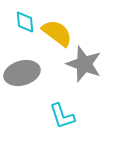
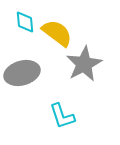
gray star: rotated 24 degrees clockwise
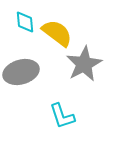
gray ellipse: moved 1 px left, 1 px up
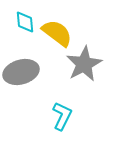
cyan L-shape: rotated 136 degrees counterclockwise
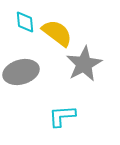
cyan L-shape: rotated 120 degrees counterclockwise
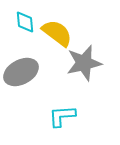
gray star: moved 1 px up; rotated 15 degrees clockwise
gray ellipse: rotated 12 degrees counterclockwise
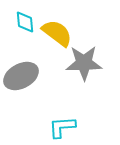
gray star: rotated 12 degrees clockwise
gray ellipse: moved 4 px down
cyan L-shape: moved 11 px down
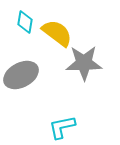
cyan diamond: rotated 15 degrees clockwise
gray ellipse: moved 1 px up
cyan L-shape: rotated 8 degrees counterclockwise
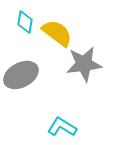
gray star: moved 1 px down; rotated 6 degrees counterclockwise
cyan L-shape: rotated 44 degrees clockwise
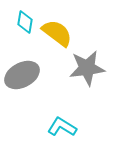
gray star: moved 3 px right, 4 px down
gray ellipse: moved 1 px right
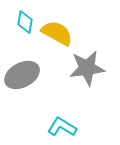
yellow semicircle: rotated 8 degrees counterclockwise
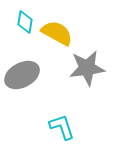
cyan L-shape: rotated 40 degrees clockwise
